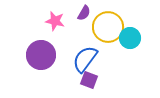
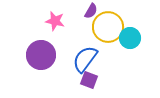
purple semicircle: moved 7 px right, 2 px up
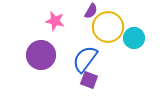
cyan circle: moved 4 px right
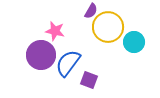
pink star: moved 10 px down
cyan circle: moved 4 px down
blue semicircle: moved 17 px left, 4 px down
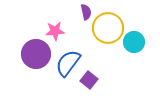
purple semicircle: moved 5 px left, 1 px down; rotated 42 degrees counterclockwise
yellow circle: moved 1 px down
pink star: rotated 18 degrees counterclockwise
purple circle: moved 5 px left, 1 px up
purple square: rotated 18 degrees clockwise
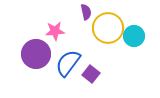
cyan circle: moved 6 px up
purple square: moved 2 px right, 6 px up
